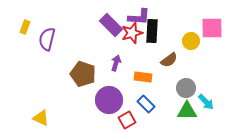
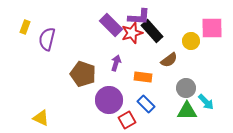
black rectangle: rotated 45 degrees counterclockwise
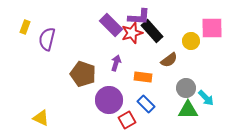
cyan arrow: moved 4 px up
green triangle: moved 1 px right, 1 px up
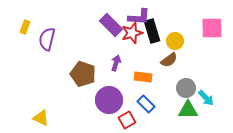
black rectangle: rotated 25 degrees clockwise
yellow circle: moved 16 px left
